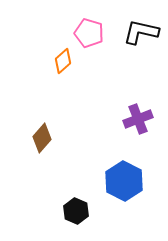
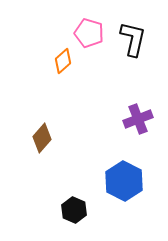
black L-shape: moved 8 px left, 7 px down; rotated 90 degrees clockwise
black hexagon: moved 2 px left, 1 px up
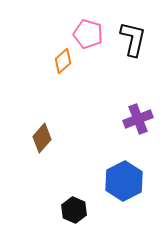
pink pentagon: moved 1 px left, 1 px down
blue hexagon: rotated 6 degrees clockwise
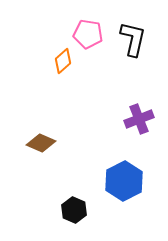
pink pentagon: rotated 8 degrees counterclockwise
purple cross: moved 1 px right
brown diamond: moved 1 px left, 5 px down; rotated 72 degrees clockwise
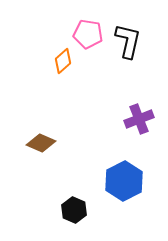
black L-shape: moved 5 px left, 2 px down
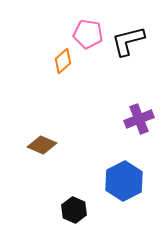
black L-shape: rotated 117 degrees counterclockwise
brown diamond: moved 1 px right, 2 px down
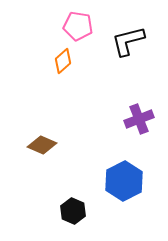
pink pentagon: moved 10 px left, 8 px up
black hexagon: moved 1 px left, 1 px down
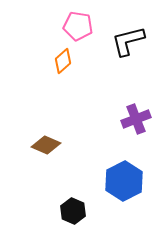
purple cross: moved 3 px left
brown diamond: moved 4 px right
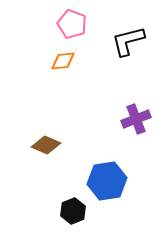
pink pentagon: moved 6 px left, 2 px up; rotated 12 degrees clockwise
orange diamond: rotated 35 degrees clockwise
blue hexagon: moved 17 px left; rotated 18 degrees clockwise
black hexagon: rotated 15 degrees clockwise
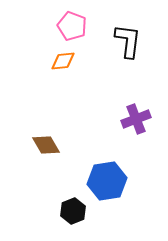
pink pentagon: moved 2 px down
black L-shape: rotated 111 degrees clockwise
brown diamond: rotated 36 degrees clockwise
